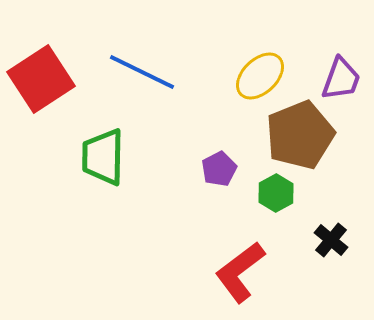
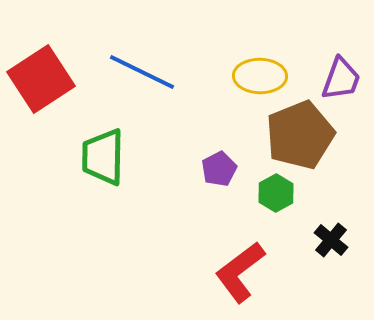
yellow ellipse: rotated 45 degrees clockwise
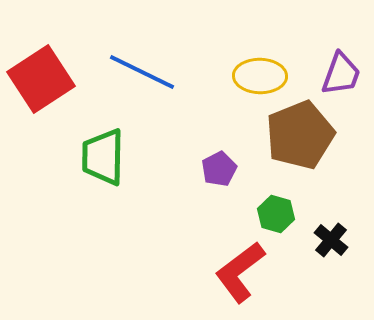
purple trapezoid: moved 5 px up
green hexagon: moved 21 px down; rotated 15 degrees counterclockwise
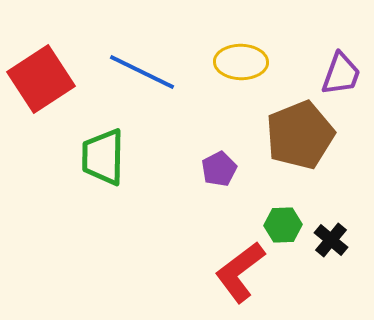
yellow ellipse: moved 19 px left, 14 px up
green hexagon: moved 7 px right, 11 px down; rotated 18 degrees counterclockwise
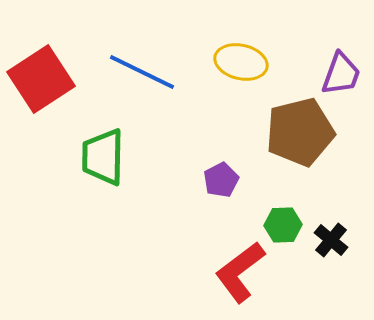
yellow ellipse: rotated 12 degrees clockwise
brown pentagon: moved 3 px up; rotated 8 degrees clockwise
purple pentagon: moved 2 px right, 11 px down
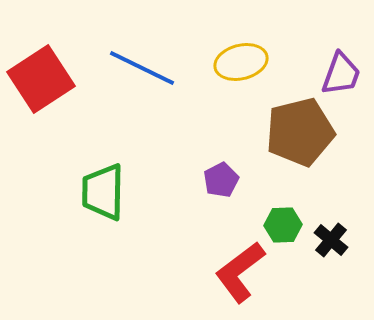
yellow ellipse: rotated 27 degrees counterclockwise
blue line: moved 4 px up
green trapezoid: moved 35 px down
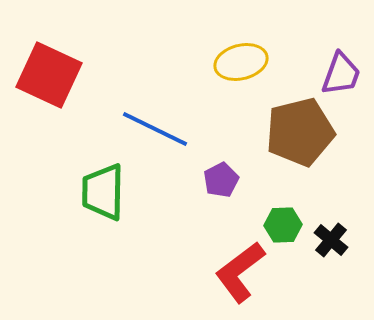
blue line: moved 13 px right, 61 px down
red square: moved 8 px right, 4 px up; rotated 32 degrees counterclockwise
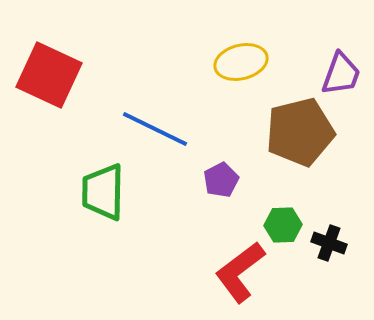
black cross: moved 2 px left, 3 px down; rotated 20 degrees counterclockwise
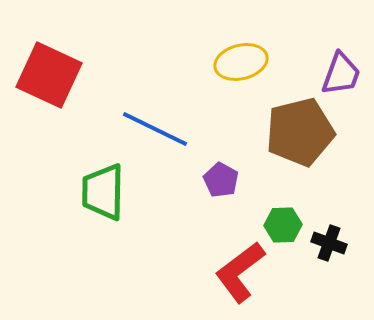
purple pentagon: rotated 16 degrees counterclockwise
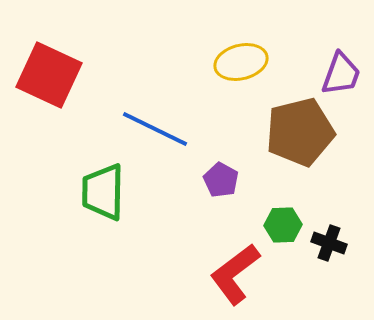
red L-shape: moved 5 px left, 2 px down
